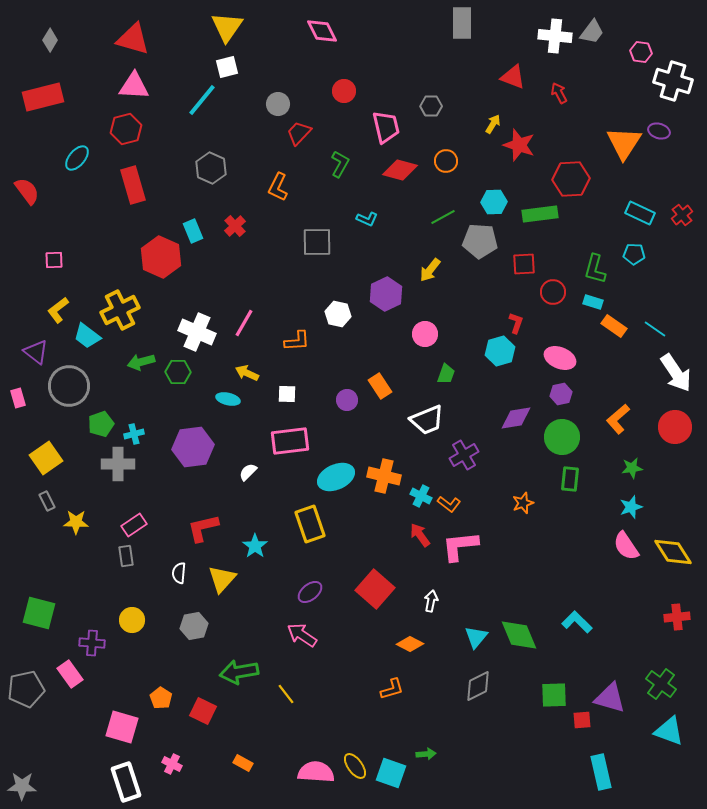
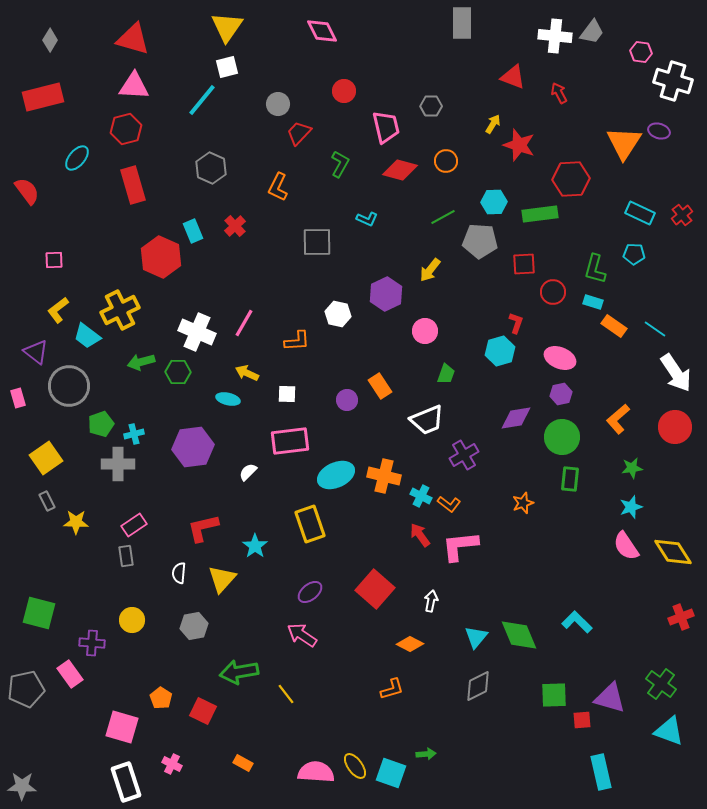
pink circle at (425, 334): moved 3 px up
cyan ellipse at (336, 477): moved 2 px up
red cross at (677, 617): moved 4 px right; rotated 15 degrees counterclockwise
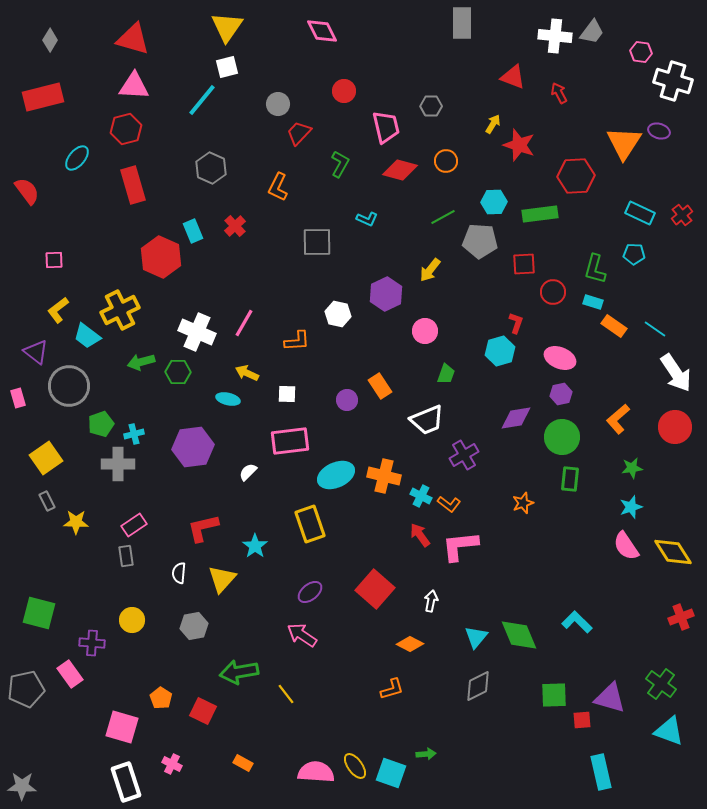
red hexagon at (571, 179): moved 5 px right, 3 px up
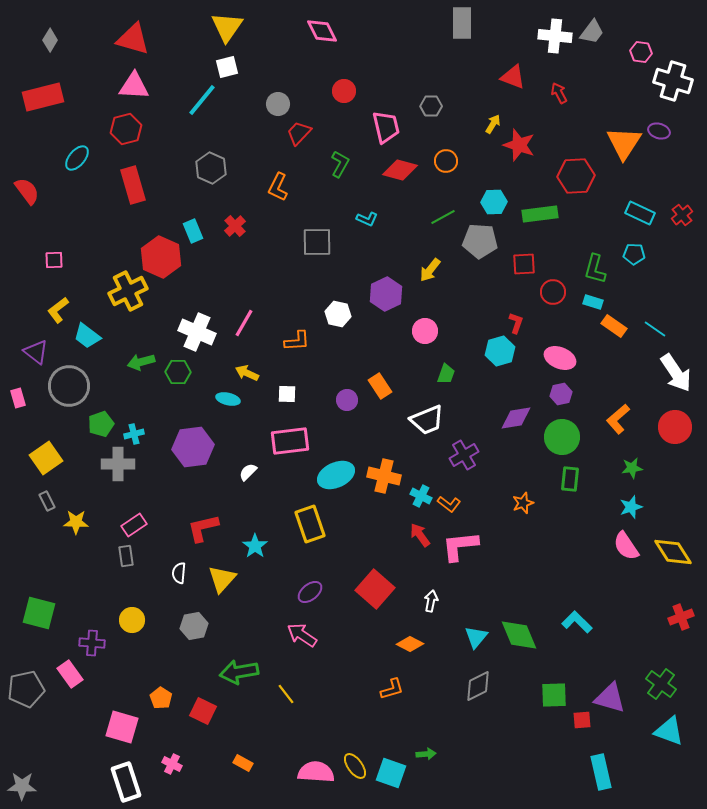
yellow cross at (120, 310): moved 8 px right, 19 px up
